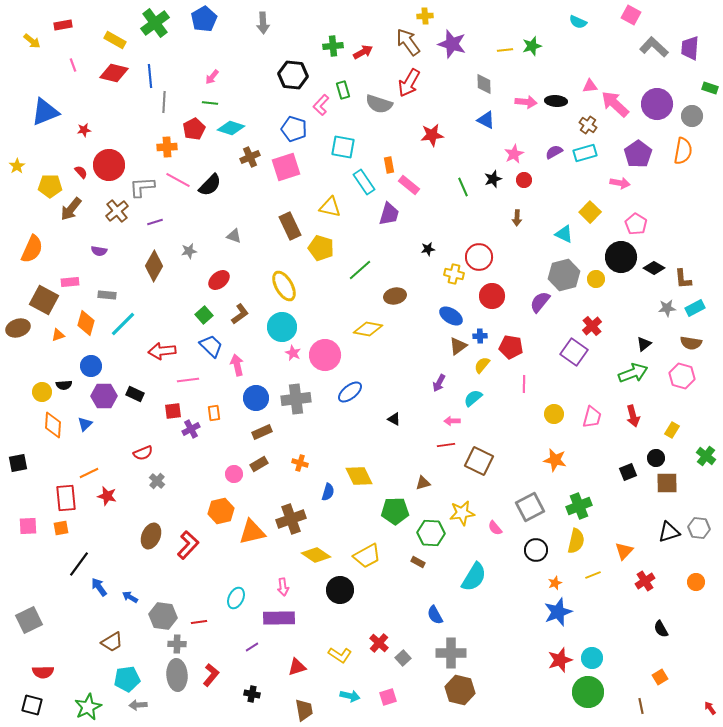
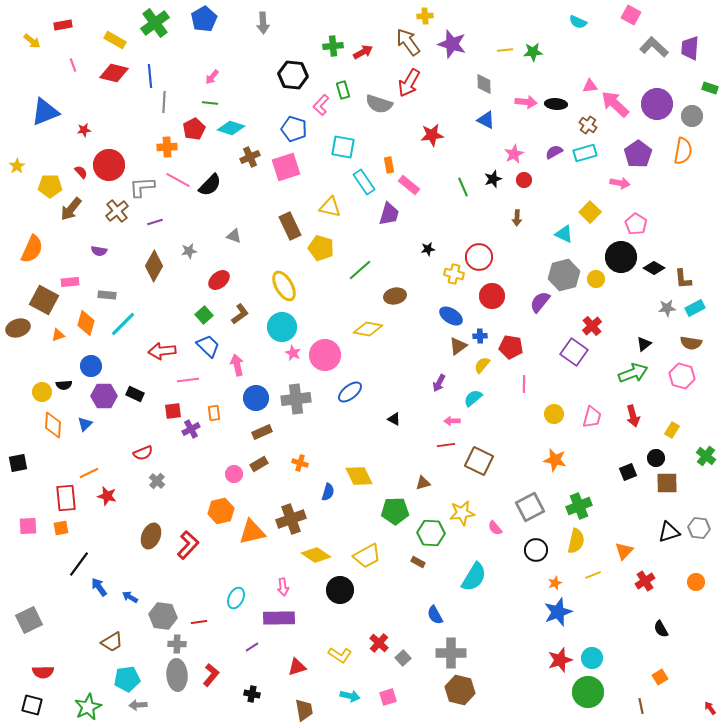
green star at (532, 46): moved 1 px right, 6 px down; rotated 12 degrees clockwise
black ellipse at (556, 101): moved 3 px down
blue trapezoid at (211, 346): moved 3 px left
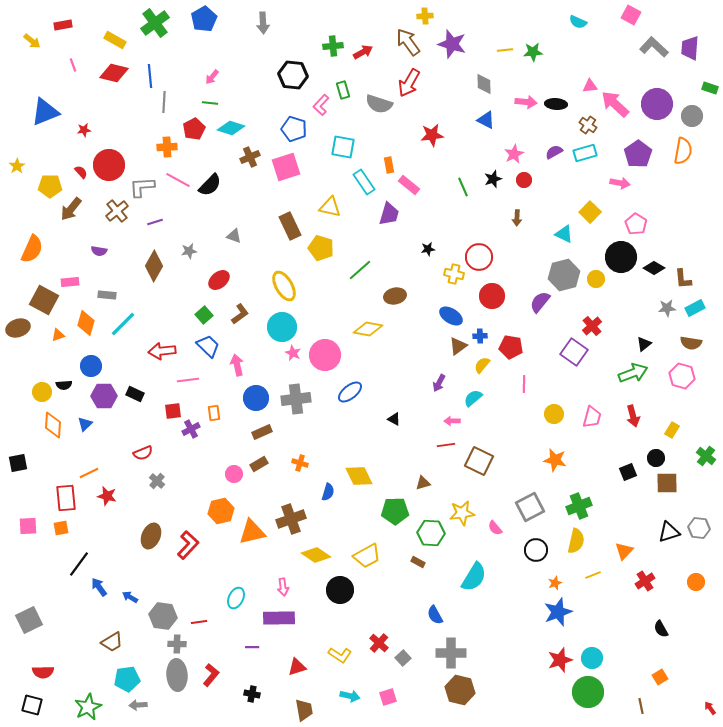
purple line at (252, 647): rotated 32 degrees clockwise
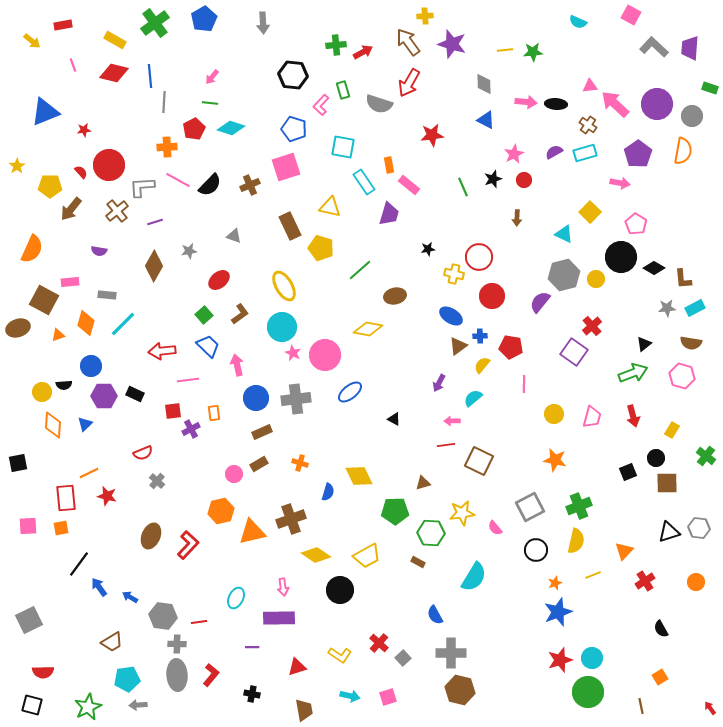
green cross at (333, 46): moved 3 px right, 1 px up
brown cross at (250, 157): moved 28 px down
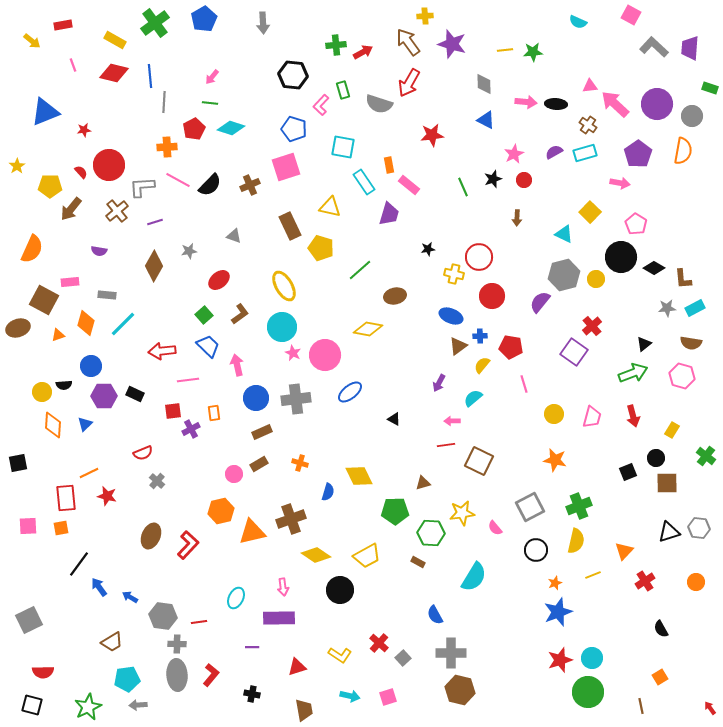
blue ellipse at (451, 316): rotated 10 degrees counterclockwise
pink line at (524, 384): rotated 18 degrees counterclockwise
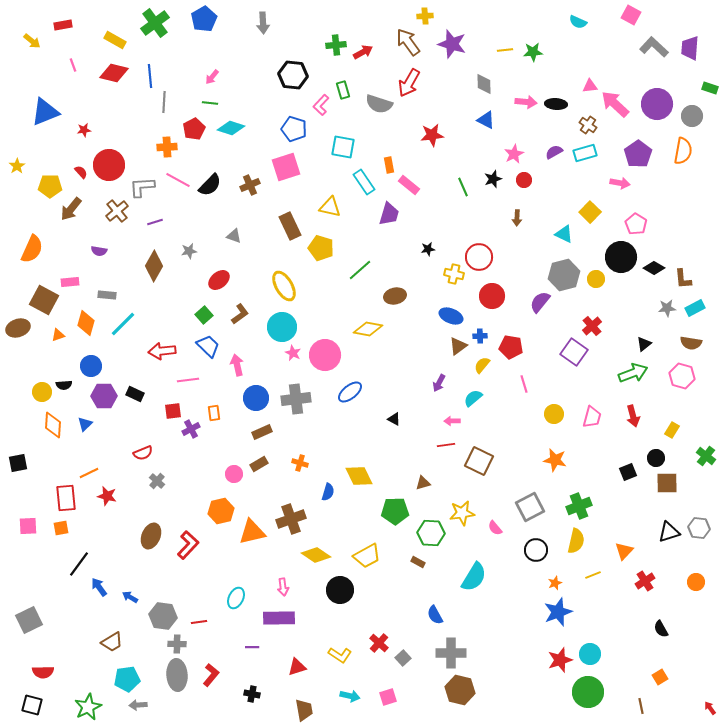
cyan circle at (592, 658): moved 2 px left, 4 px up
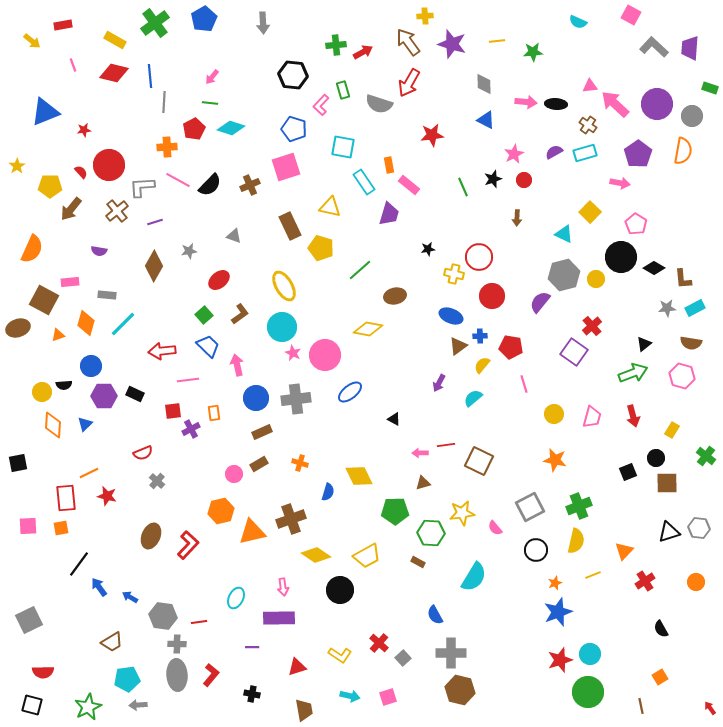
yellow line at (505, 50): moved 8 px left, 9 px up
pink arrow at (452, 421): moved 32 px left, 32 px down
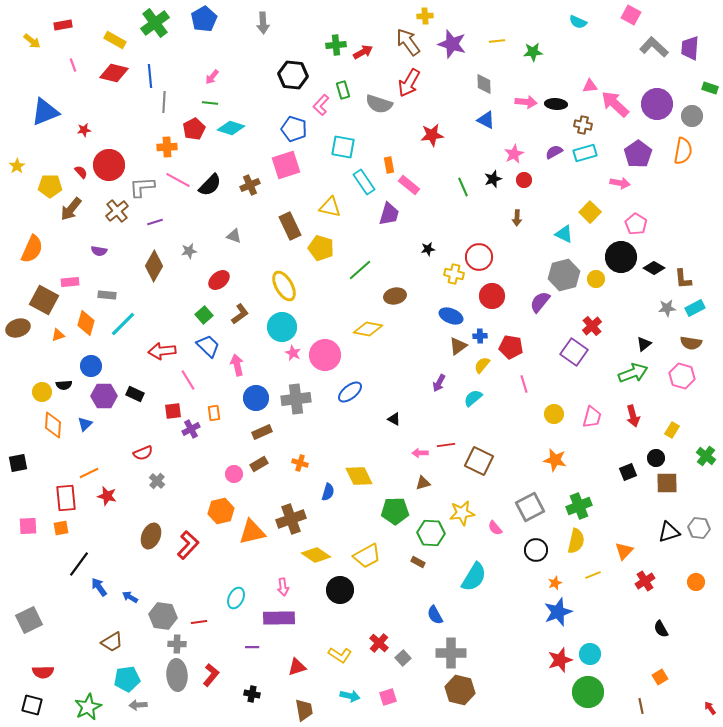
brown cross at (588, 125): moved 5 px left; rotated 24 degrees counterclockwise
pink square at (286, 167): moved 2 px up
pink line at (188, 380): rotated 65 degrees clockwise
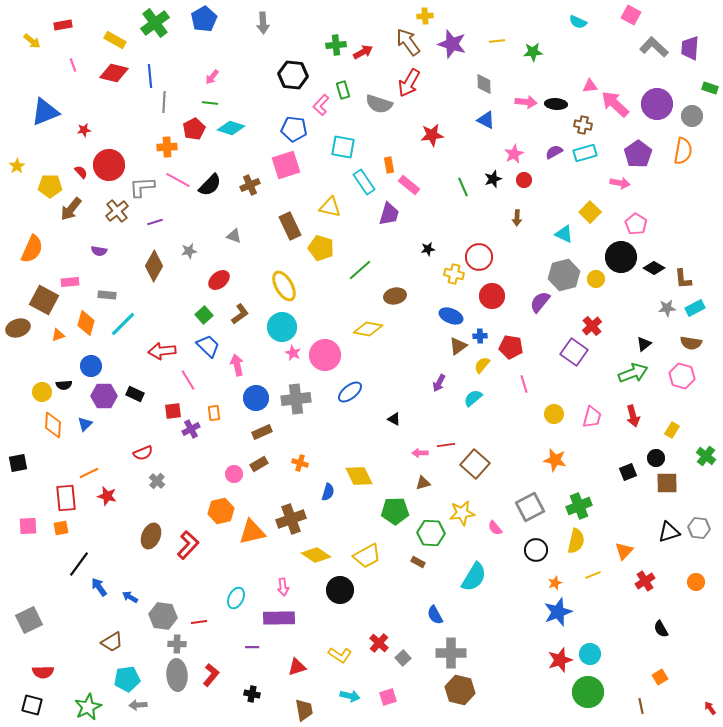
blue pentagon at (294, 129): rotated 10 degrees counterclockwise
brown square at (479, 461): moved 4 px left, 3 px down; rotated 16 degrees clockwise
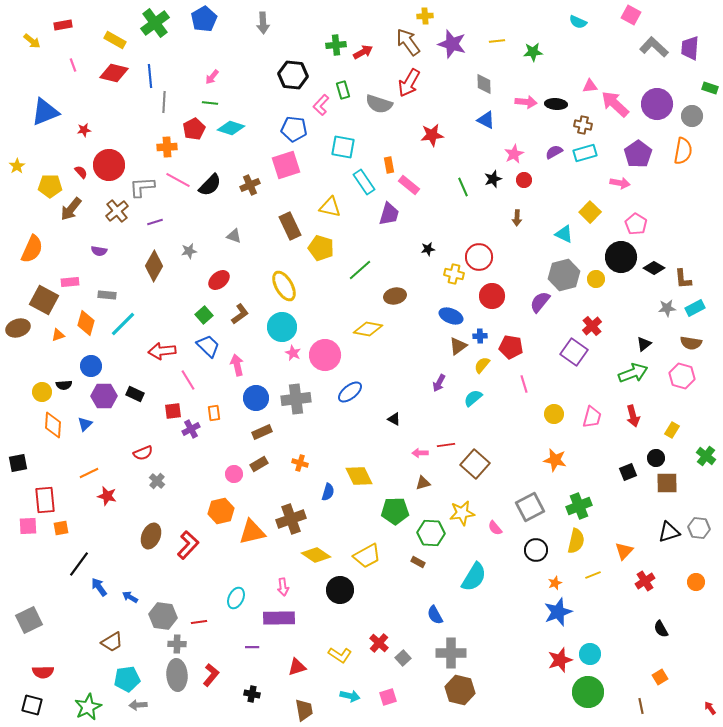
red rectangle at (66, 498): moved 21 px left, 2 px down
